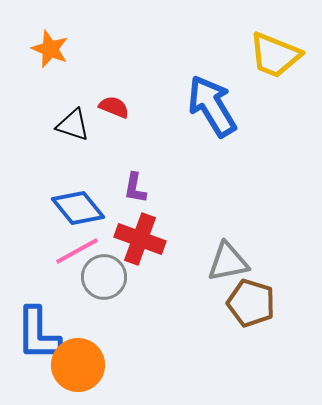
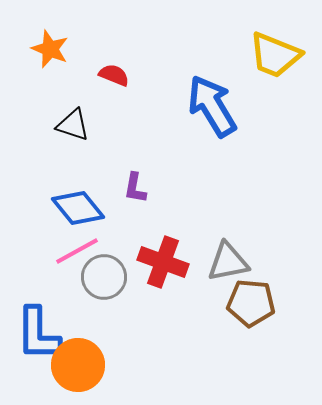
red semicircle: moved 32 px up
red cross: moved 23 px right, 23 px down
brown pentagon: rotated 12 degrees counterclockwise
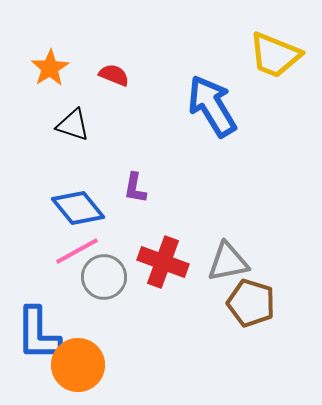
orange star: moved 19 px down; rotated 18 degrees clockwise
brown pentagon: rotated 12 degrees clockwise
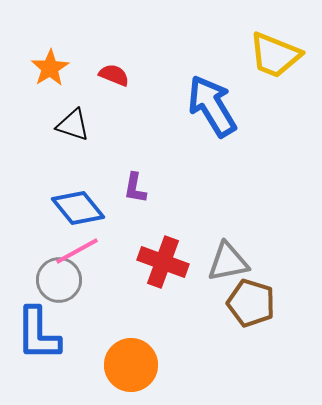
gray circle: moved 45 px left, 3 px down
orange circle: moved 53 px right
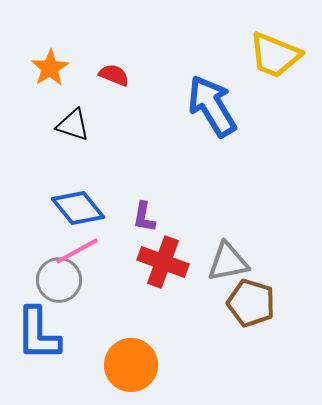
purple L-shape: moved 9 px right, 29 px down
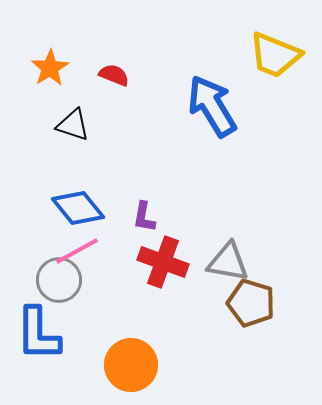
gray triangle: rotated 21 degrees clockwise
